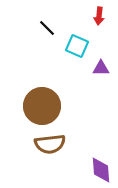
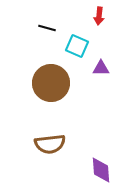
black line: rotated 30 degrees counterclockwise
brown circle: moved 9 px right, 23 px up
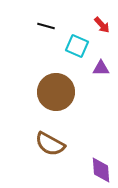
red arrow: moved 3 px right, 9 px down; rotated 48 degrees counterclockwise
black line: moved 1 px left, 2 px up
brown circle: moved 5 px right, 9 px down
brown semicircle: rotated 36 degrees clockwise
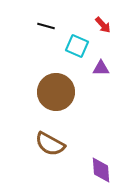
red arrow: moved 1 px right
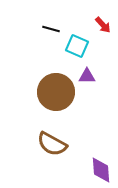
black line: moved 5 px right, 3 px down
purple triangle: moved 14 px left, 8 px down
brown semicircle: moved 2 px right
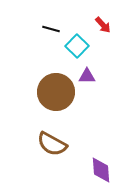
cyan square: rotated 20 degrees clockwise
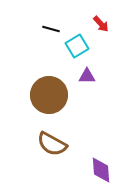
red arrow: moved 2 px left, 1 px up
cyan square: rotated 15 degrees clockwise
brown circle: moved 7 px left, 3 px down
